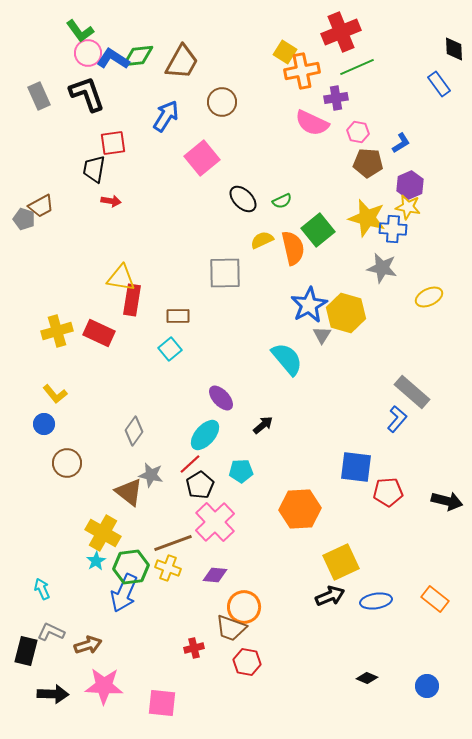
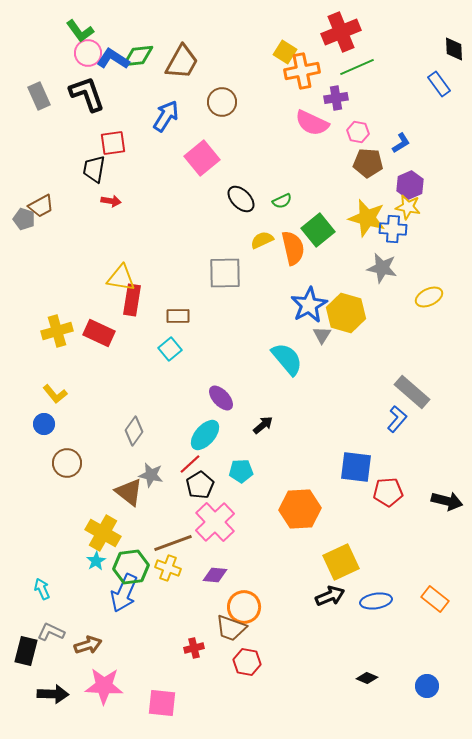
black ellipse at (243, 199): moved 2 px left
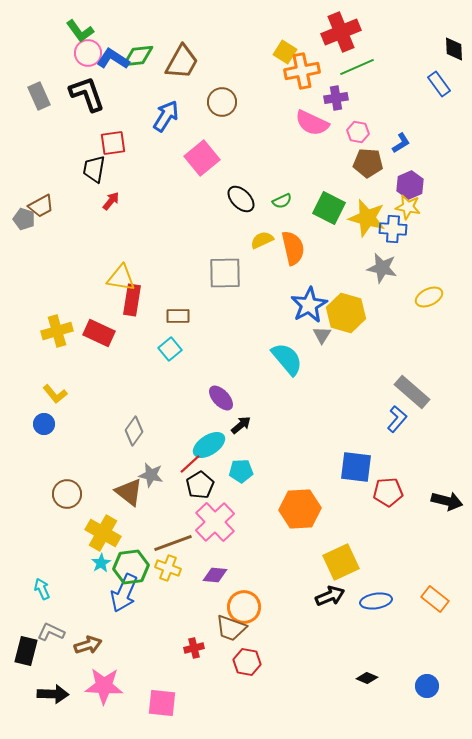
red arrow at (111, 201): rotated 60 degrees counterclockwise
green square at (318, 230): moved 11 px right, 22 px up; rotated 24 degrees counterclockwise
black arrow at (263, 425): moved 22 px left
cyan ellipse at (205, 435): moved 4 px right, 10 px down; rotated 16 degrees clockwise
brown circle at (67, 463): moved 31 px down
cyan star at (96, 561): moved 5 px right, 2 px down
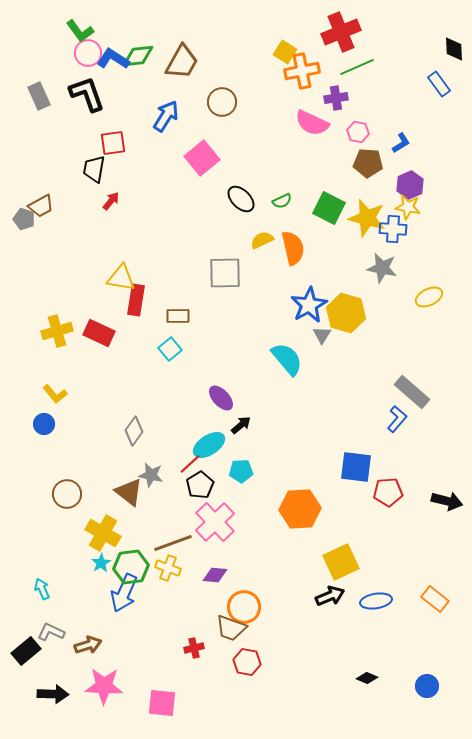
red rectangle at (132, 300): moved 4 px right
black rectangle at (26, 651): rotated 36 degrees clockwise
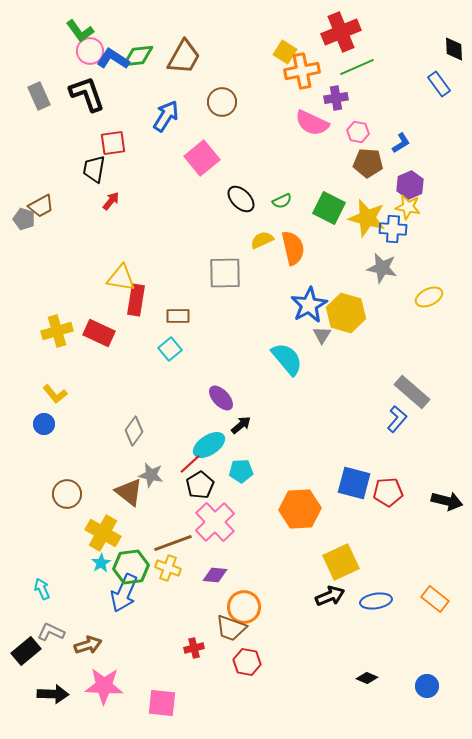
pink circle at (88, 53): moved 2 px right, 2 px up
brown trapezoid at (182, 62): moved 2 px right, 5 px up
blue square at (356, 467): moved 2 px left, 16 px down; rotated 8 degrees clockwise
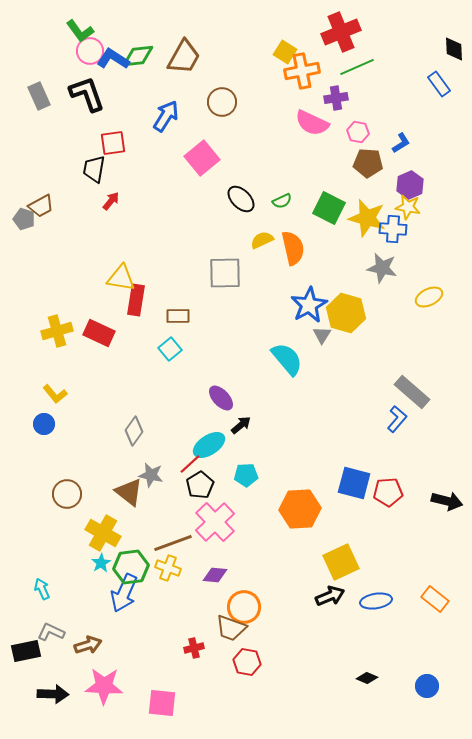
cyan pentagon at (241, 471): moved 5 px right, 4 px down
black rectangle at (26, 651): rotated 28 degrees clockwise
